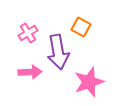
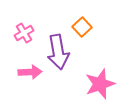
orange square: moved 1 px right; rotated 18 degrees clockwise
pink cross: moved 4 px left
pink star: moved 11 px right, 2 px down
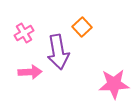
pink star: moved 14 px right; rotated 16 degrees clockwise
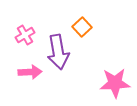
pink cross: moved 1 px right, 2 px down
pink star: moved 1 px right, 1 px up
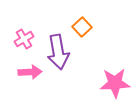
pink cross: moved 1 px left, 4 px down
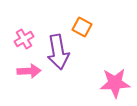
orange square: rotated 18 degrees counterclockwise
pink arrow: moved 1 px left, 1 px up
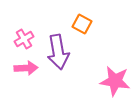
orange square: moved 3 px up
pink arrow: moved 3 px left, 3 px up
pink star: moved 2 px up; rotated 12 degrees clockwise
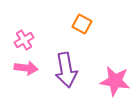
pink cross: moved 1 px down
purple arrow: moved 8 px right, 18 px down
pink arrow: rotated 10 degrees clockwise
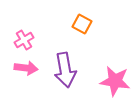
purple arrow: moved 1 px left
